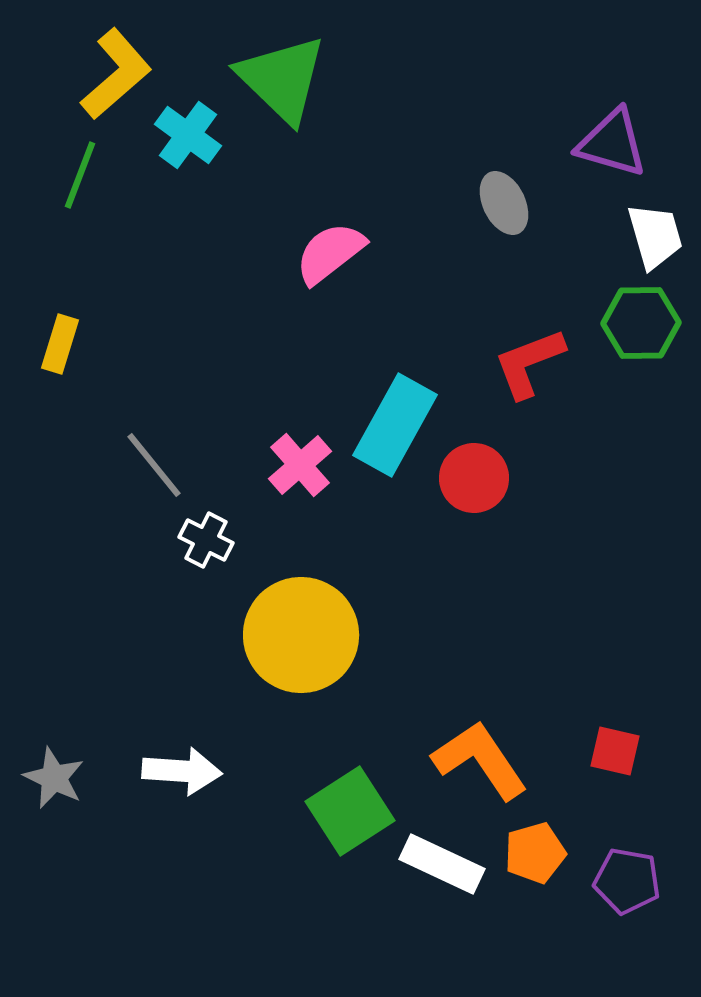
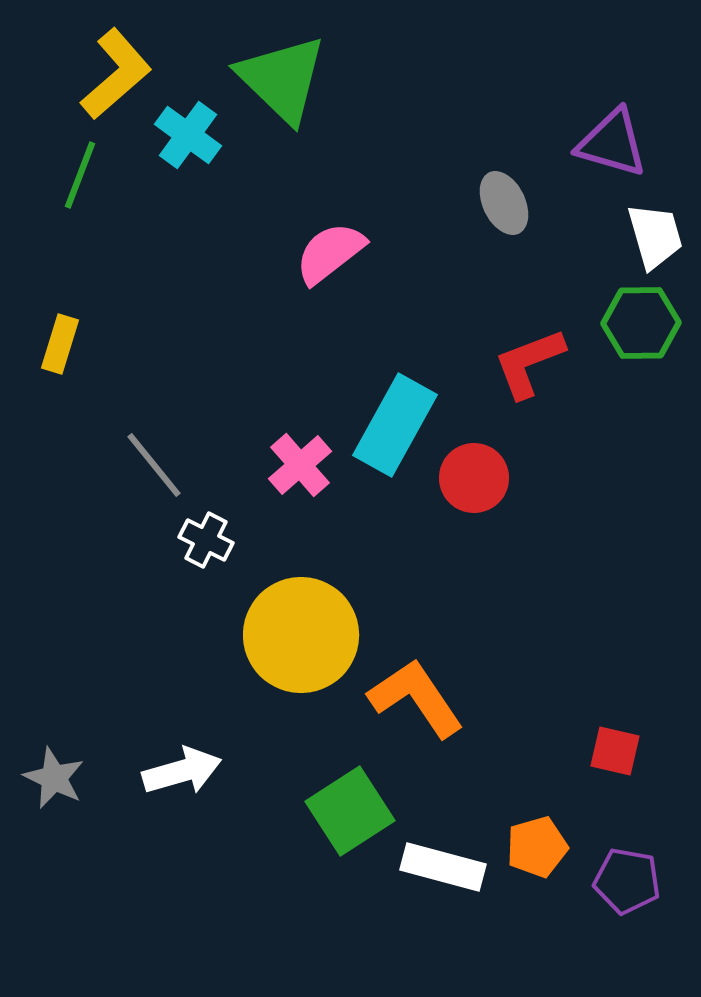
orange L-shape: moved 64 px left, 62 px up
white arrow: rotated 20 degrees counterclockwise
orange pentagon: moved 2 px right, 6 px up
white rectangle: moved 1 px right, 3 px down; rotated 10 degrees counterclockwise
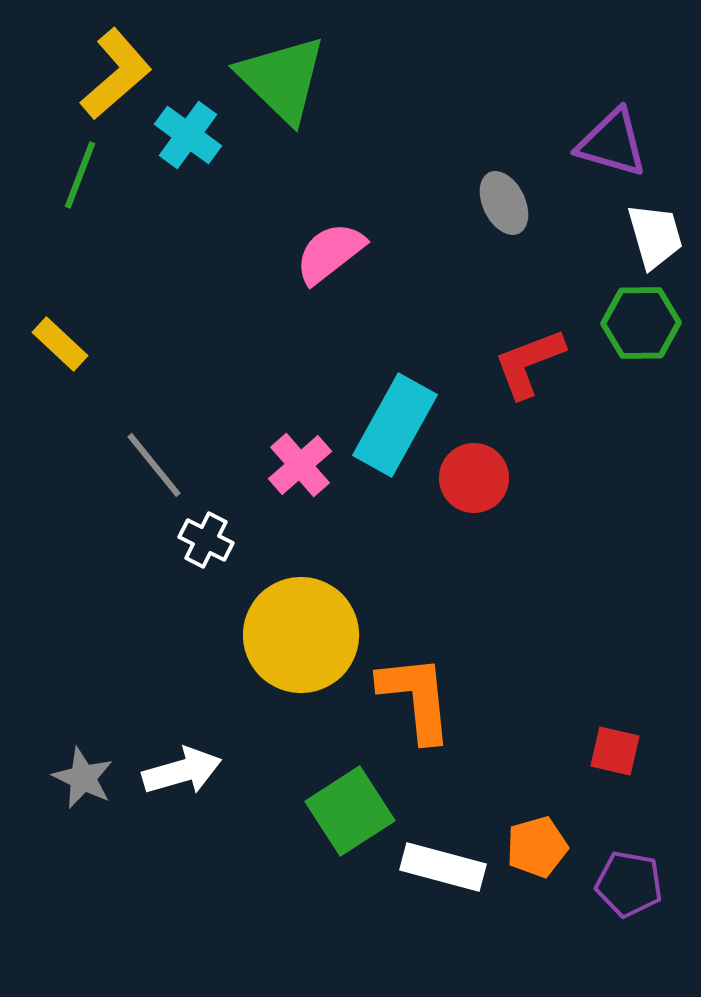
yellow rectangle: rotated 64 degrees counterclockwise
orange L-shape: rotated 28 degrees clockwise
gray star: moved 29 px right
purple pentagon: moved 2 px right, 3 px down
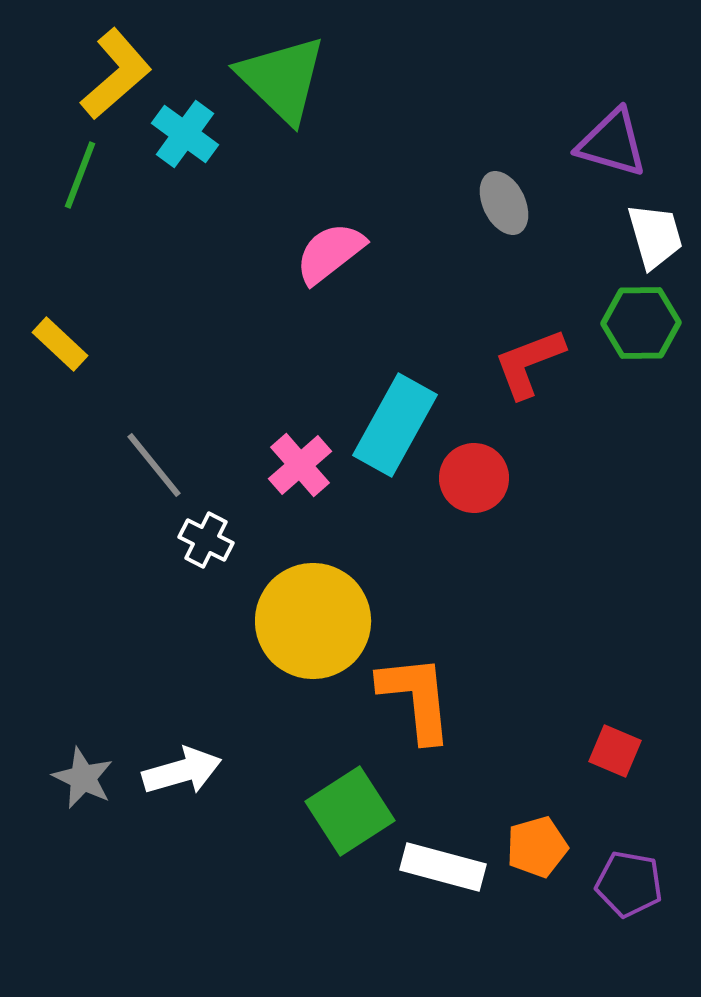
cyan cross: moved 3 px left, 1 px up
yellow circle: moved 12 px right, 14 px up
red square: rotated 10 degrees clockwise
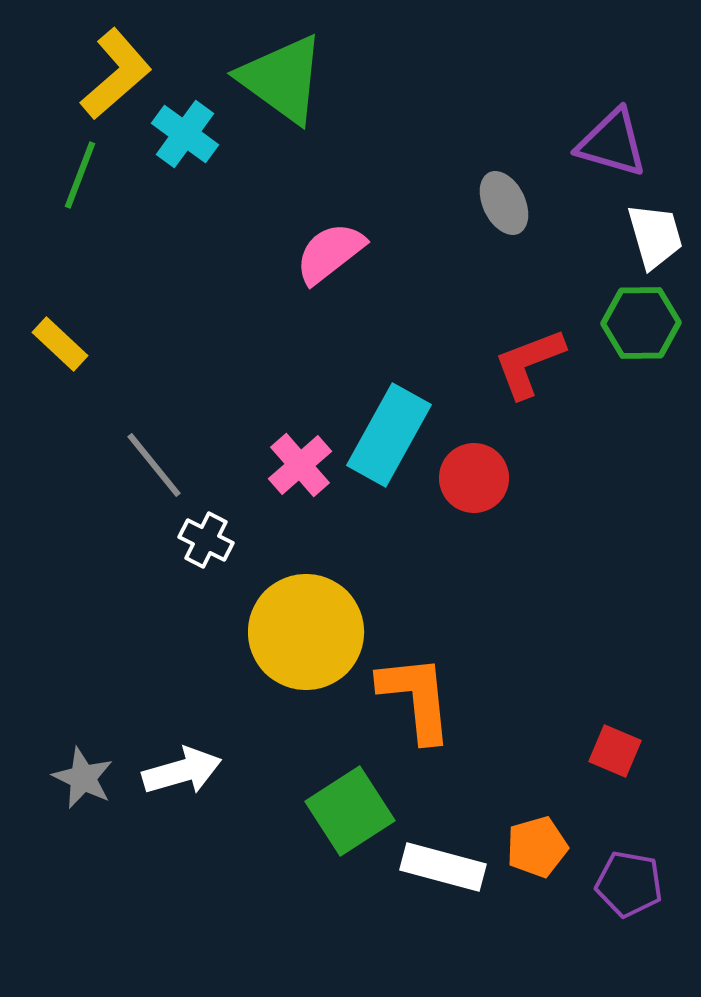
green triangle: rotated 8 degrees counterclockwise
cyan rectangle: moved 6 px left, 10 px down
yellow circle: moved 7 px left, 11 px down
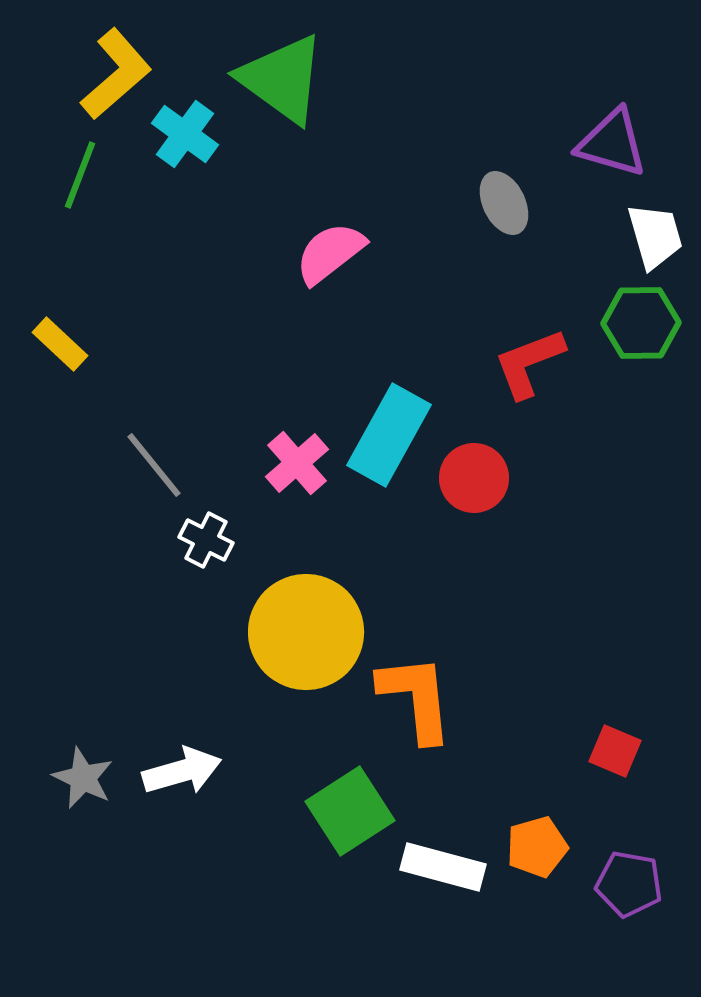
pink cross: moved 3 px left, 2 px up
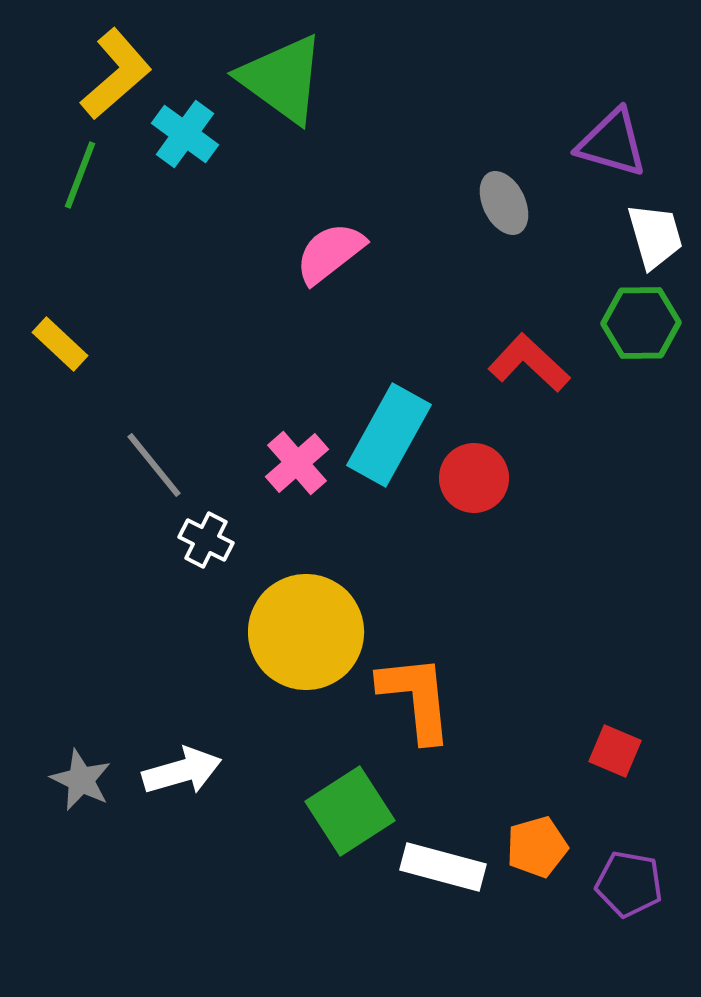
red L-shape: rotated 64 degrees clockwise
gray star: moved 2 px left, 2 px down
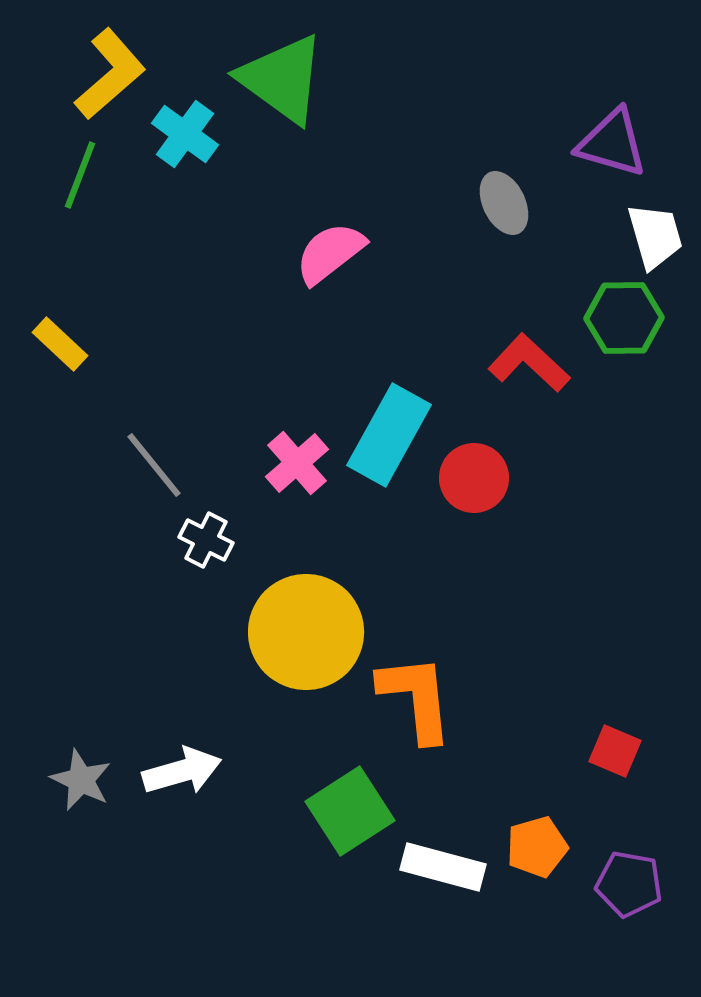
yellow L-shape: moved 6 px left
green hexagon: moved 17 px left, 5 px up
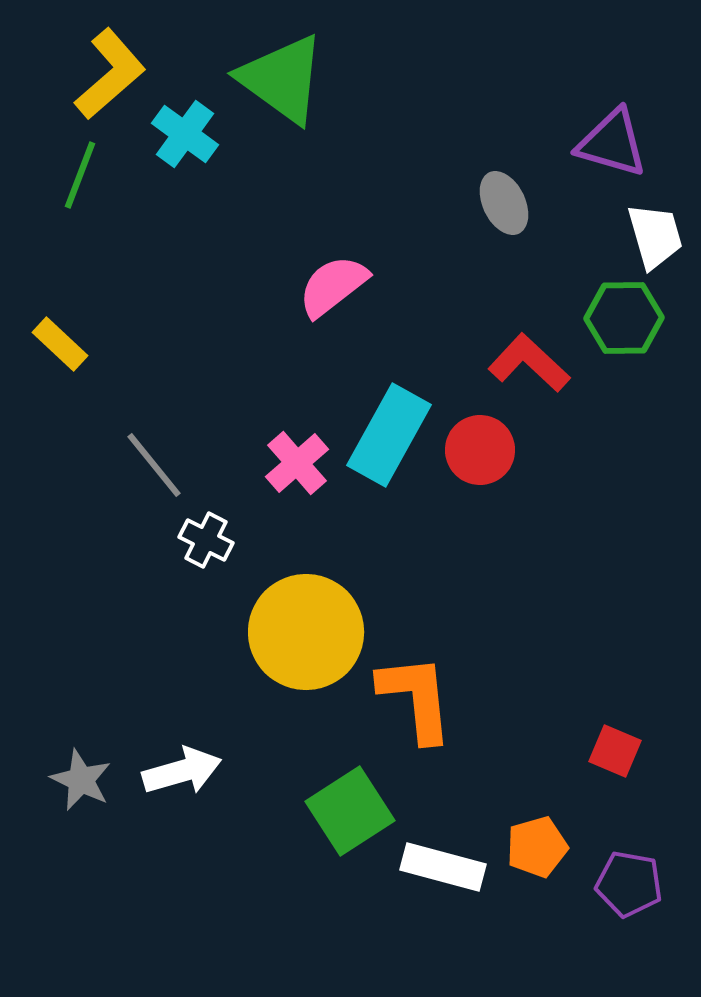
pink semicircle: moved 3 px right, 33 px down
red circle: moved 6 px right, 28 px up
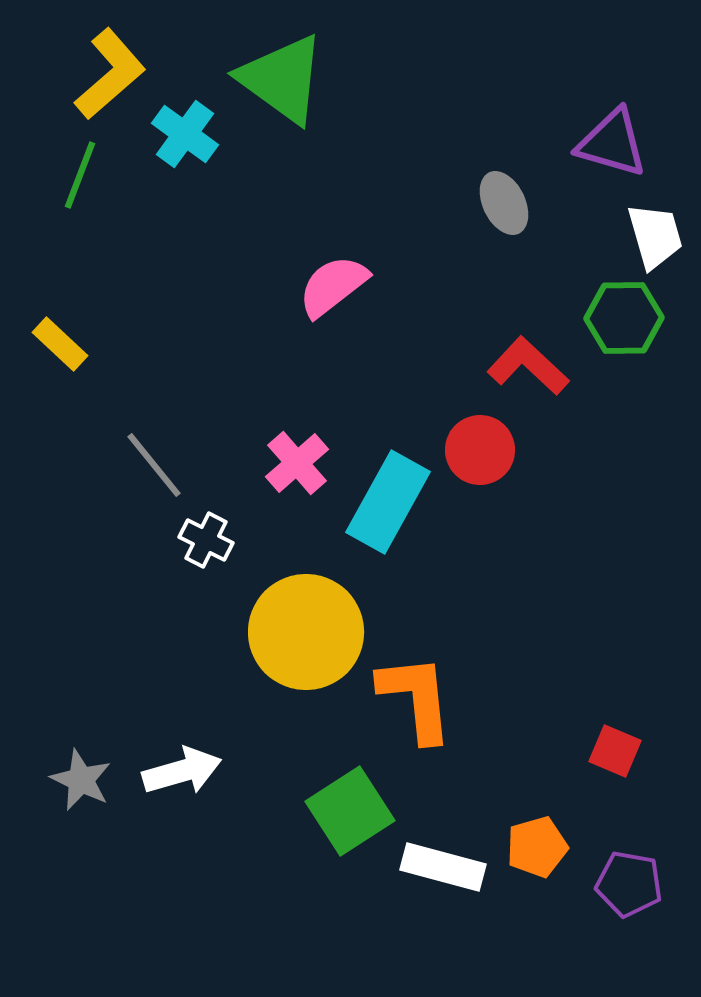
red L-shape: moved 1 px left, 3 px down
cyan rectangle: moved 1 px left, 67 px down
